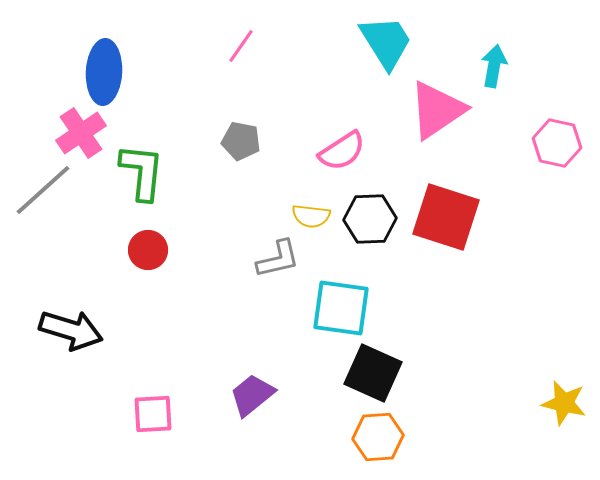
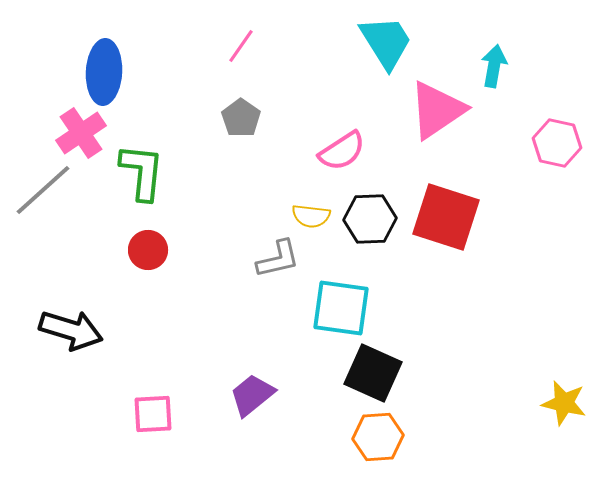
gray pentagon: moved 23 px up; rotated 24 degrees clockwise
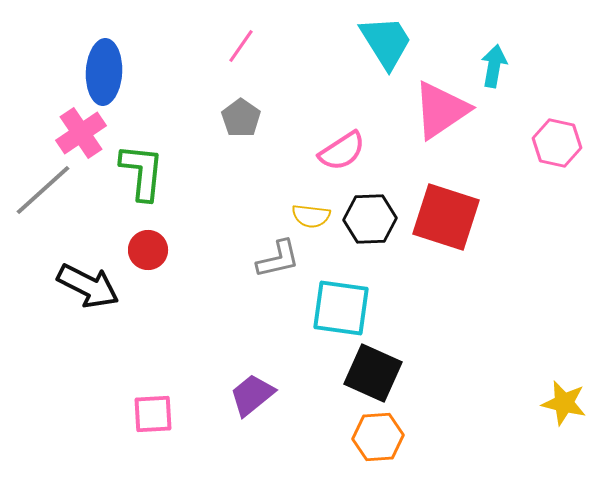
pink triangle: moved 4 px right
black arrow: moved 17 px right, 44 px up; rotated 10 degrees clockwise
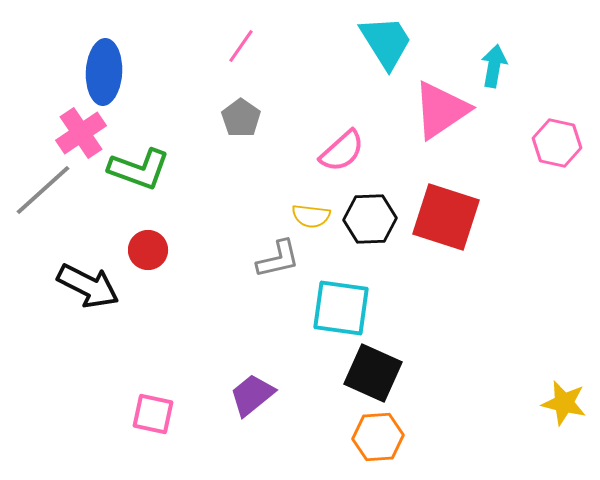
pink semicircle: rotated 9 degrees counterclockwise
green L-shape: moved 3 px left, 3 px up; rotated 104 degrees clockwise
pink square: rotated 15 degrees clockwise
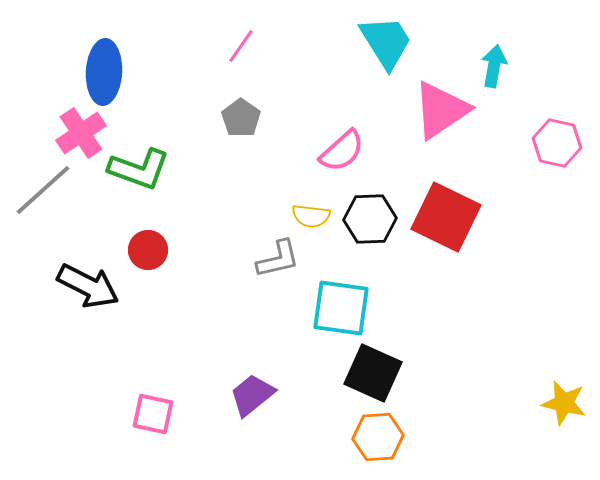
red square: rotated 8 degrees clockwise
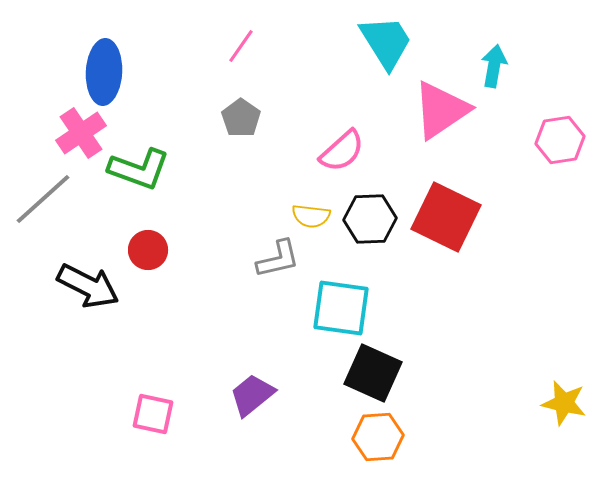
pink hexagon: moved 3 px right, 3 px up; rotated 21 degrees counterclockwise
gray line: moved 9 px down
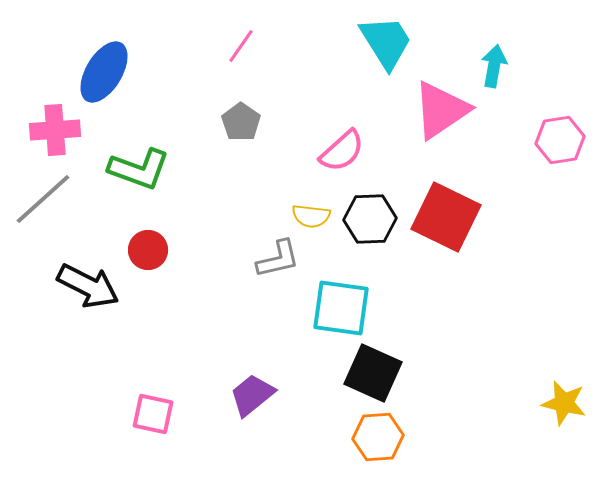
blue ellipse: rotated 28 degrees clockwise
gray pentagon: moved 4 px down
pink cross: moved 26 px left, 3 px up; rotated 30 degrees clockwise
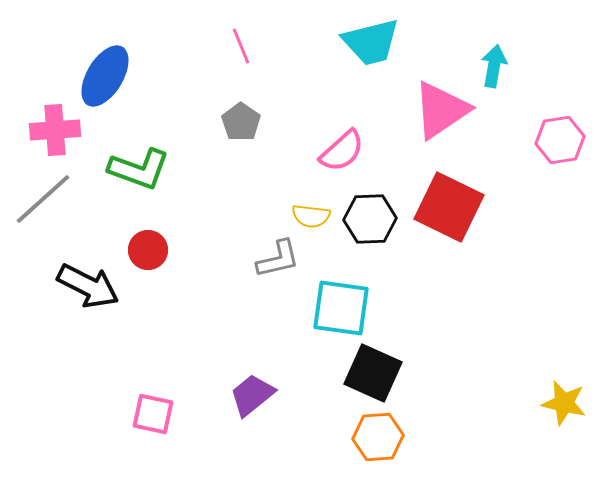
cyan trapezoid: moved 15 px left; rotated 108 degrees clockwise
pink line: rotated 57 degrees counterclockwise
blue ellipse: moved 1 px right, 4 px down
red square: moved 3 px right, 10 px up
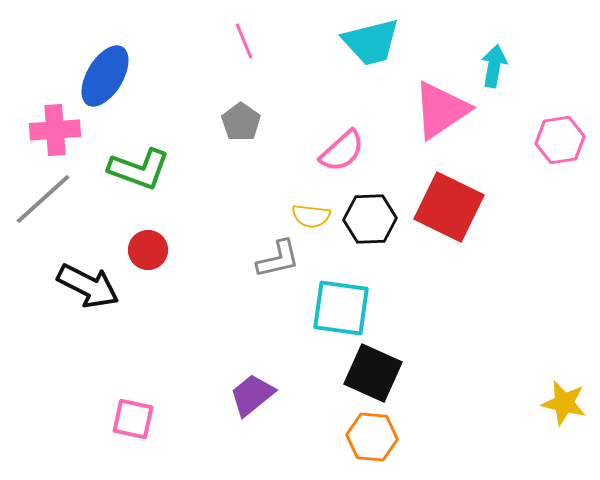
pink line: moved 3 px right, 5 px up
pink square: moved 20 px left, 5 px down
orange hexagon: moved 6 px left; rotated 9 degrees clockwise
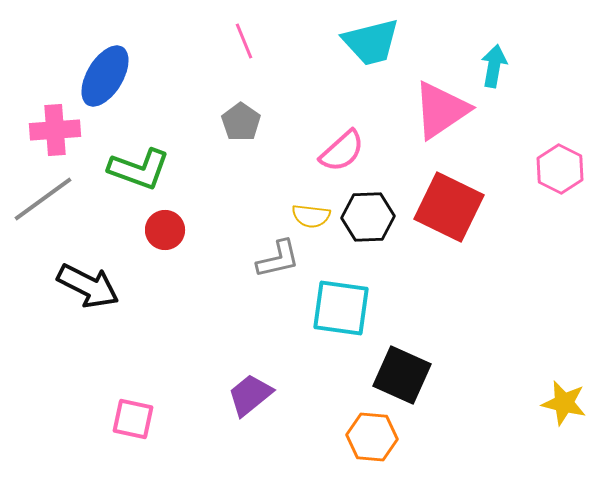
pink hexagon: moved 29 px down; rotated 24 degrees counterclockwise
gray line: rotated 6 degrees clockwise
black hexagon: moved 2 px left, 2 px up
red circle: moved 17 px right, 20 px up
black square: moved 29 px right, 2 px down
purple trapezoid: moved 2 px left
